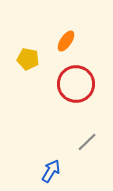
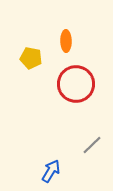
orange ellipse: rotated 35 degrees counterclockwise
yellow pentagon: moved 3 px right, 1 px up
gray line: moved 5 px right, 3 px down
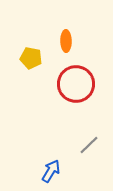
gray line: moved 3 px left
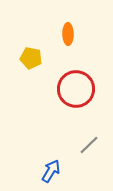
orange ellipse: moved 2 px right, 7 px up
red circle: moved 5 px down
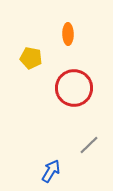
red circle: moved 2 px left, 1 px up
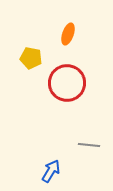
orange ellipse: rotated 20 degrees clockwise
red circle: moved 7 px left, 5 px up
gray line: rotated 50 degrees clockwise
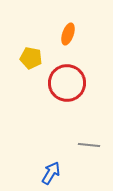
blue arrow: moved 2 px down
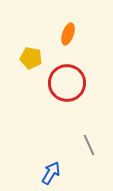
gray line: rotated 60 degrees clockwise
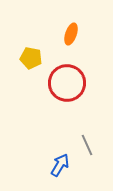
orange ellipse: moved 3 px right
gray line: moved 2 px left
blue arrow: moved 9 px right, 8 px up
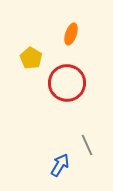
yellow pentagon: rotated 20 degrees clockwise
